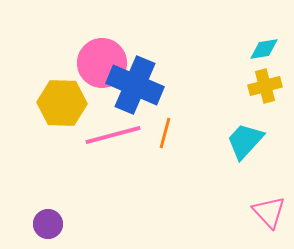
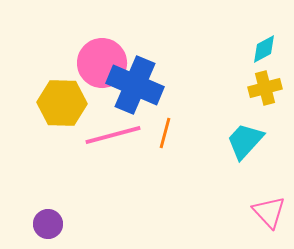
cyan diamond: rotated 20 degrees counterclockwise
yellow cross: moved 2 px down
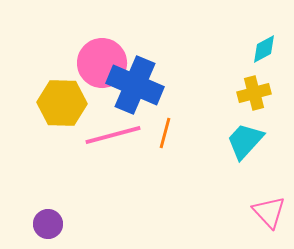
yellow cross: moved 11 px left, 5 px down
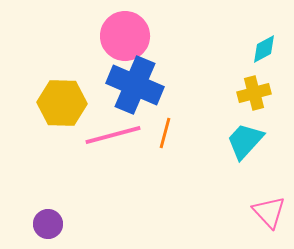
pink circle: moved 23 px right, 27 px up
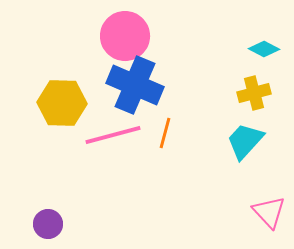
cyan diamond: rotated 56 degrees clockwise
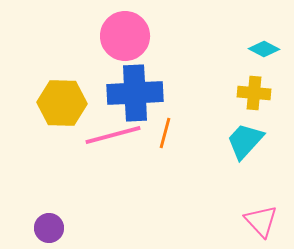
blue cross: moved 8 px down; rotated 26 degrees counterclockwise
yellow cross: rotated 20 degrees clockwise
pink triangle: moved 8 px left, 9 px down
purple circle: moved 1 px right, 4 px down
